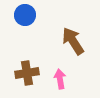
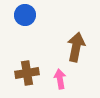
brown arrow: moved 3 px right, 6 px down; rotated 44 degrees clockwise
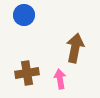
blue circle: moved 1 px left
brown arrow: moved 1 px left, 1 px down
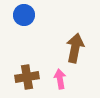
brown cross: moved 4 px down
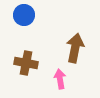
brown cross: moved 1 px left, 14 px up; rotated 20 degrees clockwise
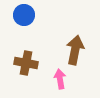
brown arrow: moved 2 px down
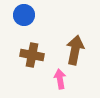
brown cross: moved 6 px right, 8 px up
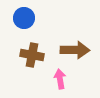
blue circle: moved 3 px down
brown arrow: rotated 80 degrees clockwise
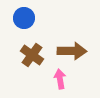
brown arrow: moved 3 px left, 1 px down
brown cross: rotated 25 degrees clockwise
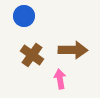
blue circle: moved 2 px up
brown arrow: moved 1 px right, 1 px up
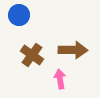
blue circle: moved 5 px left, 1 px up
